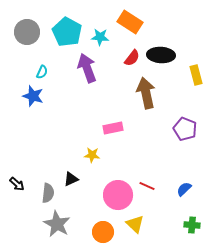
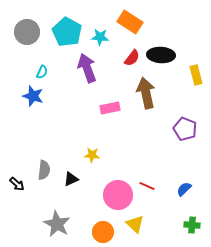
pink rectangle: moved 3 px left, 20 px up
gray semicircle: moved 4 px left, 23 px up
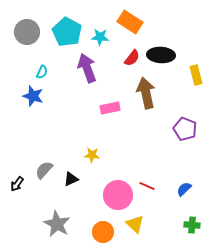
gray semicircle: rotated 144 degrees counterclockwise
black arrow: rotated 84 degrees clockwise
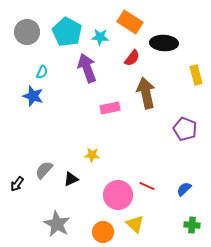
black ellipse: moved 3 px right, 12 px up
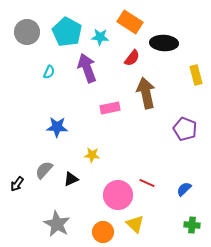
cyan semicircle: moved 7 px right
blue star: moved 24 px right, 31 px down; rotated 15 degrees counterclockwise
red line: moved 3 px up
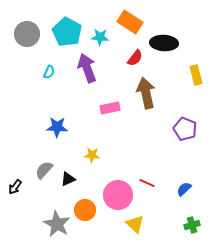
gray circle: moved 2 px down
red semicircle: moved 3 px right
black triangle: moved 3 px left
black arrow: moved 2 px left, 3 px down
green cross: rotated 21 degrees counterclockwise
orange circle: moved 18 px left, 22 px up
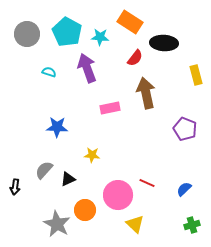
cyan semicircle: rotated 96 degrees counterclockwise
black arrow: rotated 28 degrees counterclockwise
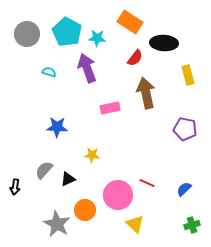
cyan star: moved 3 px left, 1 px down
yellow rectangle: moved 8 px left
purple pentagon: rotated 10 degrees counterclockwise
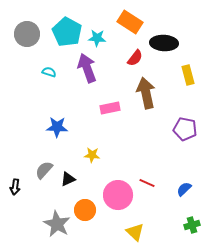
yellow triangle: moved 8 px down
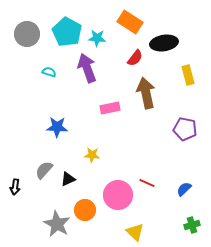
black ellipse: rotated 12 degrees counterclockwise
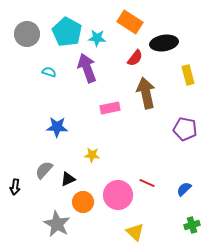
orange circle: moved 2 px left, 8 px up
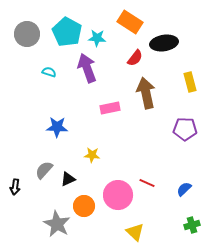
yellow rectangle: moved 2 px right, 7 px down
purple pentagon: rotated 10 degrees counterclockwise
orange circle: moved 1 px right, 4 px down
